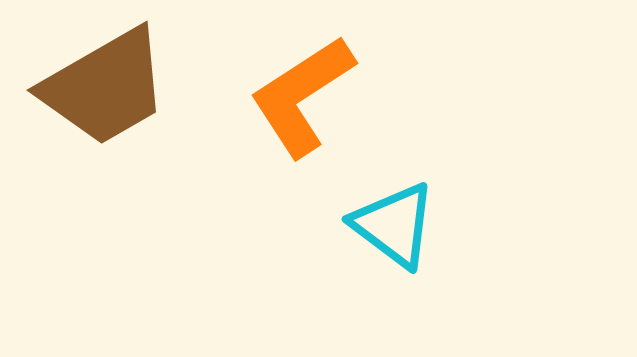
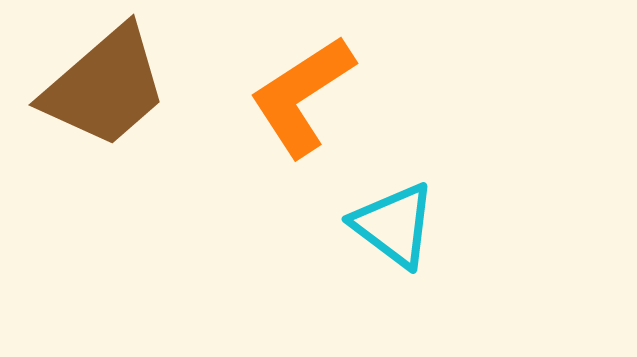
brown trapezoid: rotated 11 degrees counterclockwise
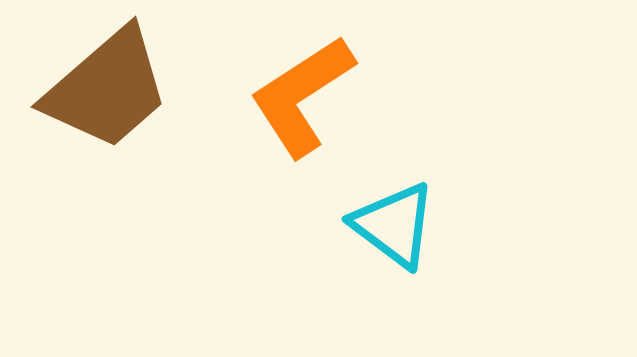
brown trapezoid: moved 2 px right, 2 px down
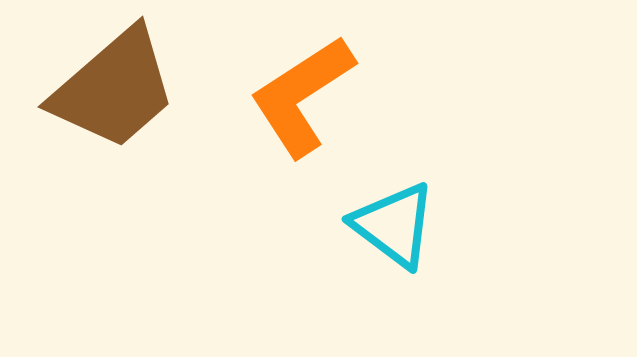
brown trapezoid: moved 7 px right
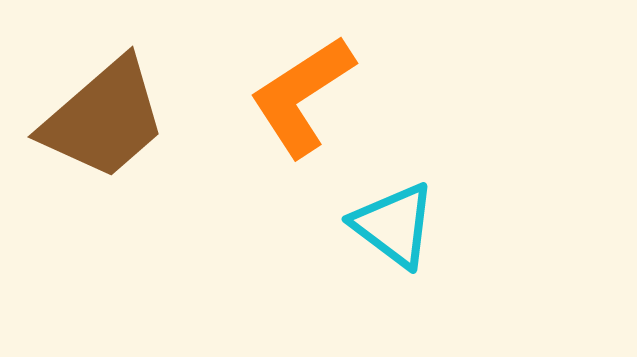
brown trapezoid: moved 10 px left, 30 px down
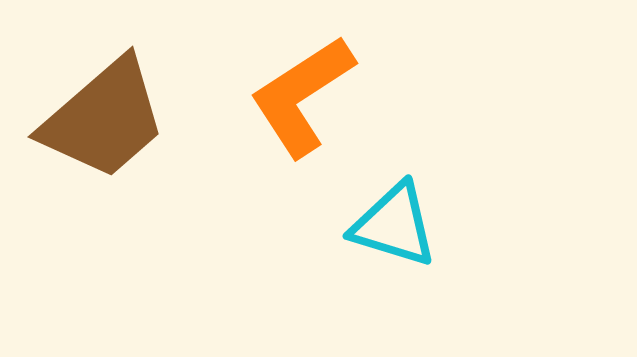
cyan triangle: rotated 20 degrees counterclockwise
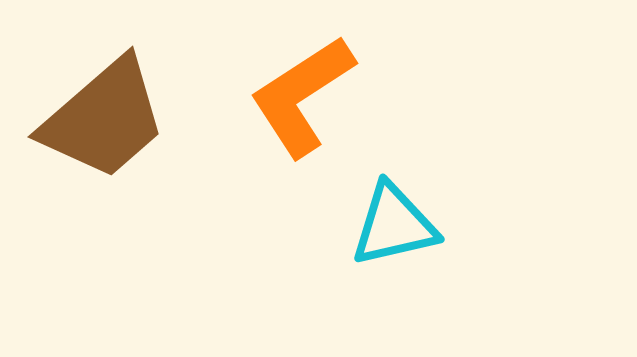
cyan triangle: rotated 30 degrees counterclockwise
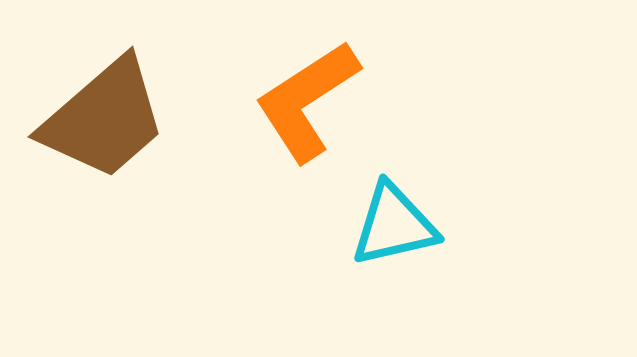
orange L-shape: moved 5 px right, 5 px down
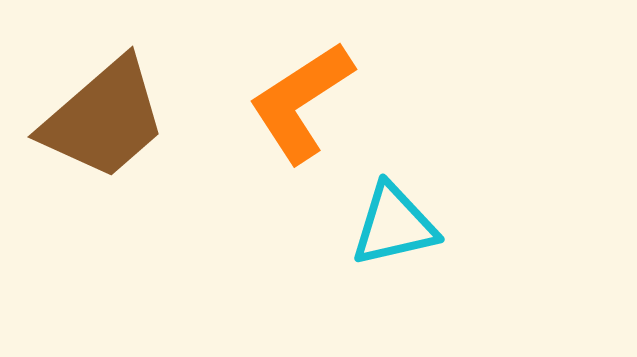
orange L-shape: moved 6 px left, 1 px down
